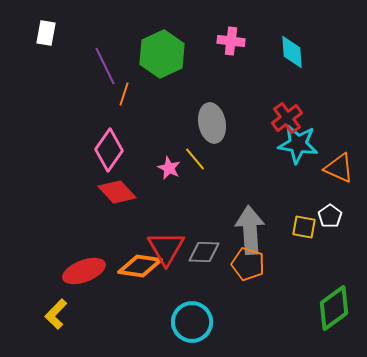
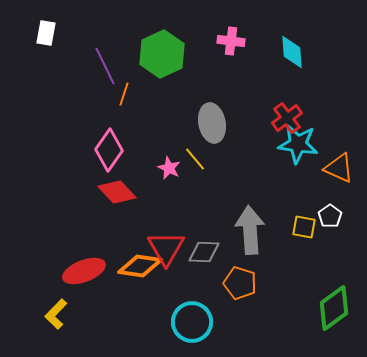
orange pentagon: moved 8 px left, 19 px down
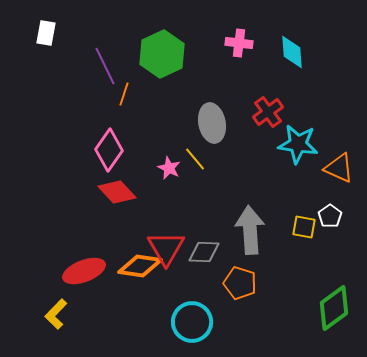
pink cross: moved 8 px right, 2 px down
red cross: moved 19 px left, 6 px up
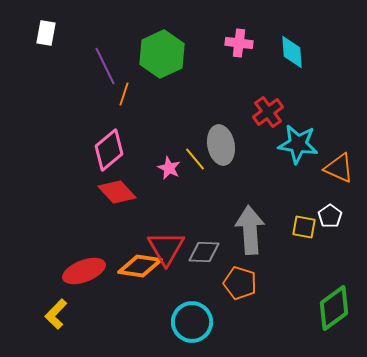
gray ellipse: moved 9 px right, 22 px down
pink diamond: rotated 15 degrees clockwise
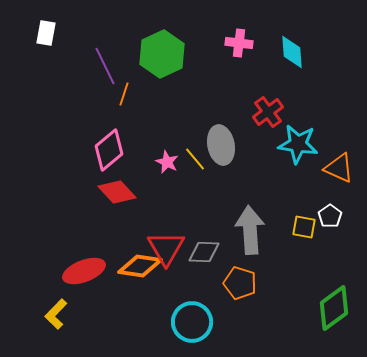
pink star: moved 2 px left, 6 px up
